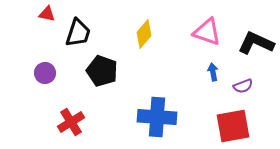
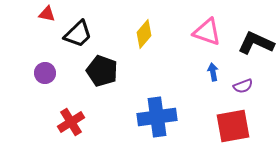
black trapezoid: moved 1 px down; rotated 28 degrees clockwise
blue cross: rotated 12 degrees counterclockwise
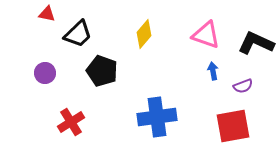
pink triangle: moved 1 px left, 3 px down
blue arrow: moved 1 px up
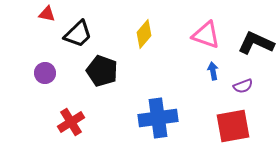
blue cross: moved 1 px right, 1 px down
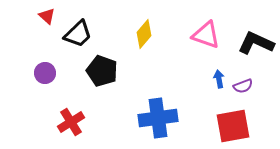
red triangle: moved 2 px down; rotated 30 degrees clockwise
blue arrow: moved 6 px right, 8 px down
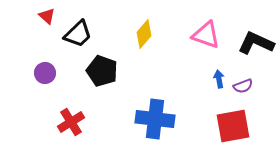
blue cross: moved 3 px left, 1 px down; rotated 15 degrees clockwise
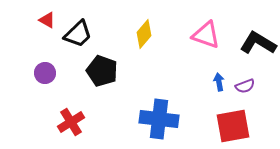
red triangle: moved 4 px down; rotated 12 degrees counterclockwise
black L-shape: moved 2 px right; rotated 6 degrees clockwise
blue arrow: moved 3 px down
purple semicircle: moved 2 px right
blue cross: moved 4 px right
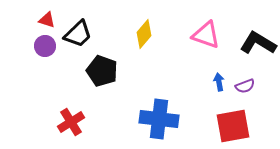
red triangle: rotated 12 degrees counterclockwise
purple circle: moved 27 px up
